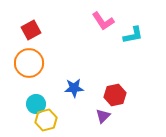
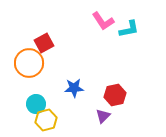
red square: moved 13 px right, 13 px down
cyan L-shape: moved 4 px left, 6 px up
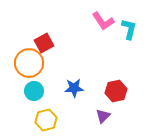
cyan L-shape: rotated 65 degrees counterclockwise
red hexagon: moved 1 px right, 4 px up
cyan circle: moved 2 px left, 13 px up
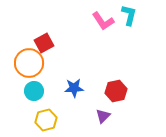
cyan L-shape: moved 14 px up
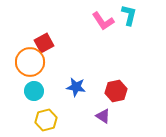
orange circle: moved 1 px right, 1 px up
blue star: moved 2 px right, 1 px up; rotated 12 degrees clockwise
purple triangle: rotated 42 degrees counterclockwise
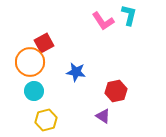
blue star: moved 15 px up
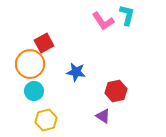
cyan L-shape: moved 2 px left
orange circle: moved 2 px down
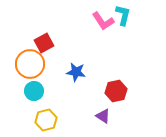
cyan L-shape: moved 4 px left
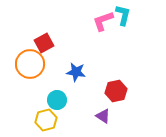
pink L-shape: rotated 105 degrees clockwise
cyan circle: moved 23 px right, 9 px down
